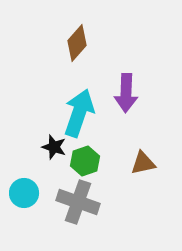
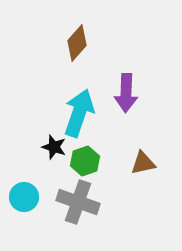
cyan circle: moved 4 px down
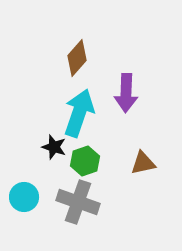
brown diamond: moved 15 px down
